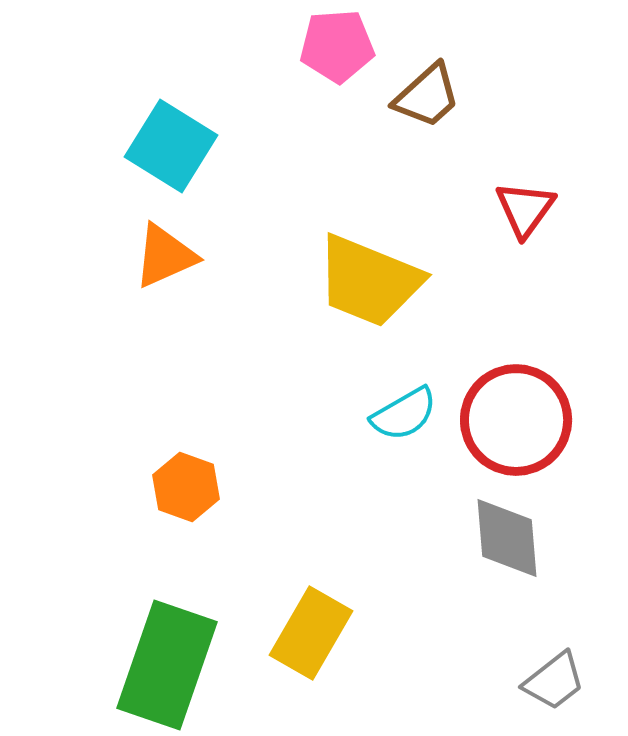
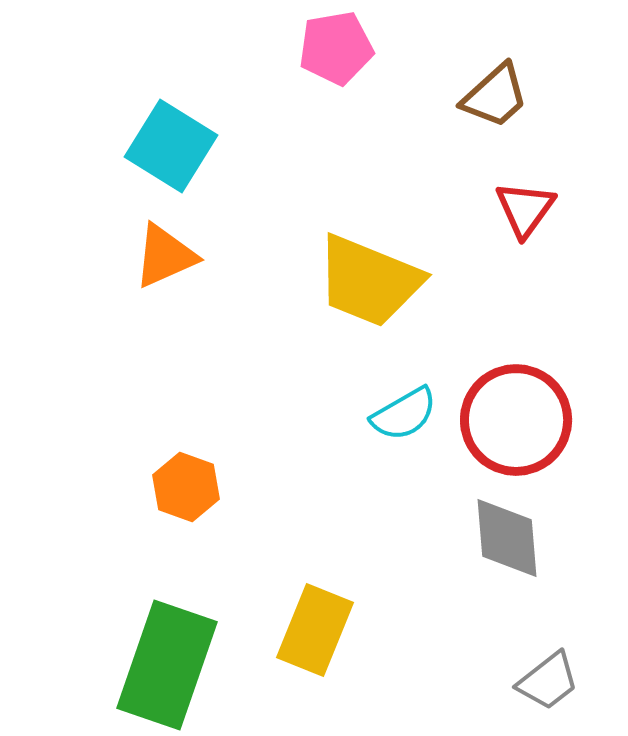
pink pentagon: moved 1 px left, 2 px down; rotated 6 degrees counterclockwise
brown trapezoid: moved 68 px right
yellow rectangle: moved 4 px right, 3 px up; rotated 8 degrees counterclockwise
gray trapezoid: moved 6 px left
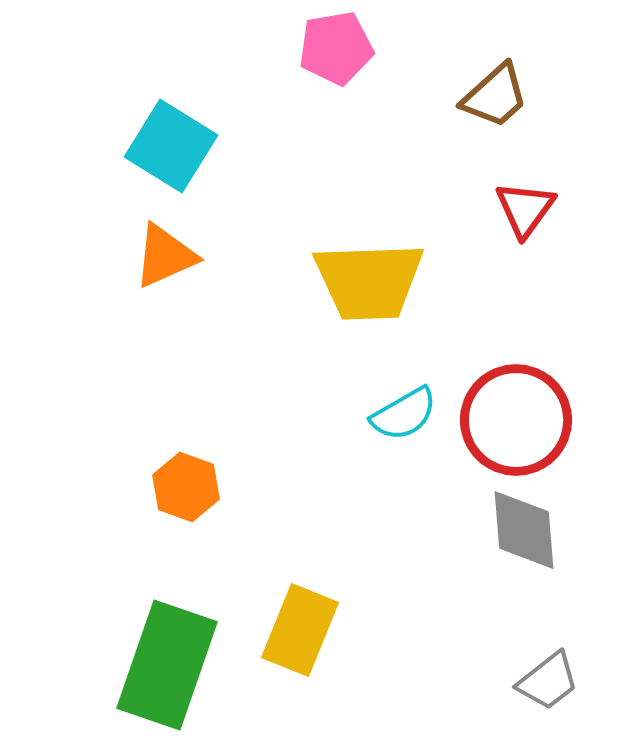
yellow trapezoid: rotated 24 degrees counterclockwise
gray diamond: moved 17 px right, 8 px up
yellow rectangle: moved 15 px left
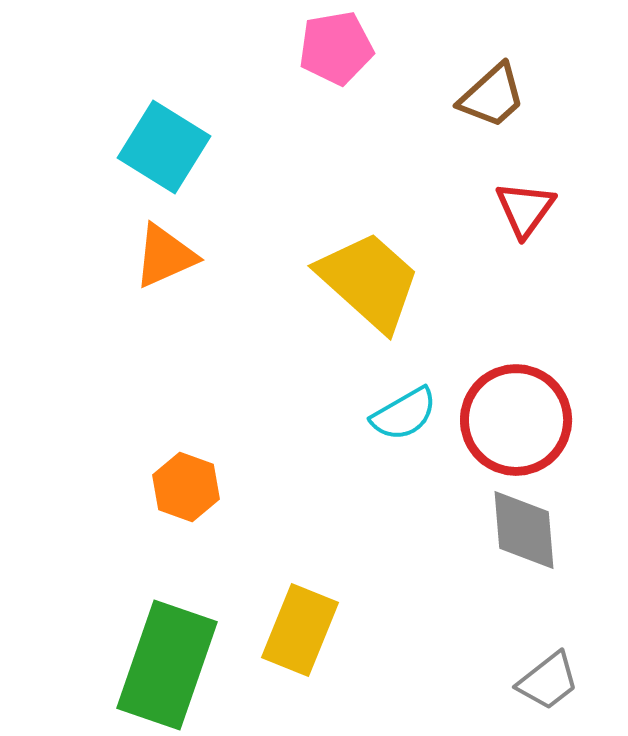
brown trapezoid: moved 3 px left
cyan square: moved 7 px left, 1 px down
yellow trapezoid: rotated 136 degrees counterclockwise
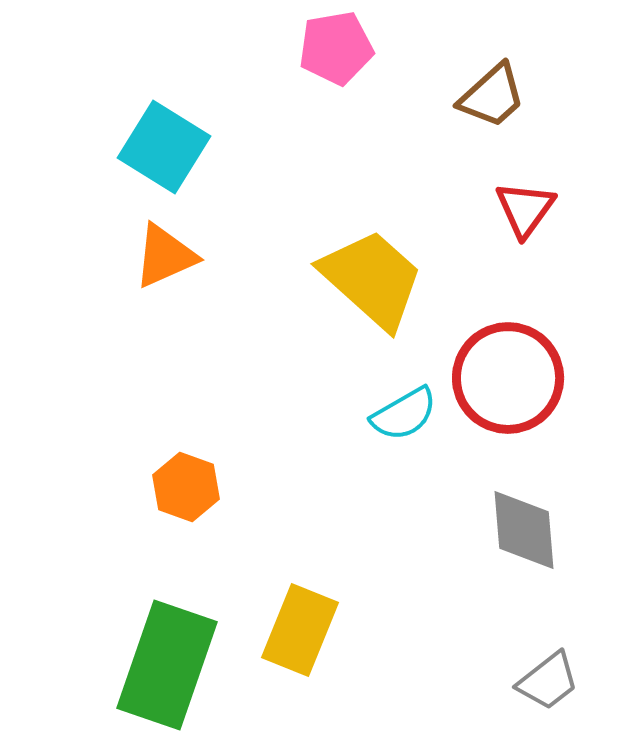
yellow trapezoid: moved 3 px right, 2 px up
red circle: moved 8 px left, 42 px up
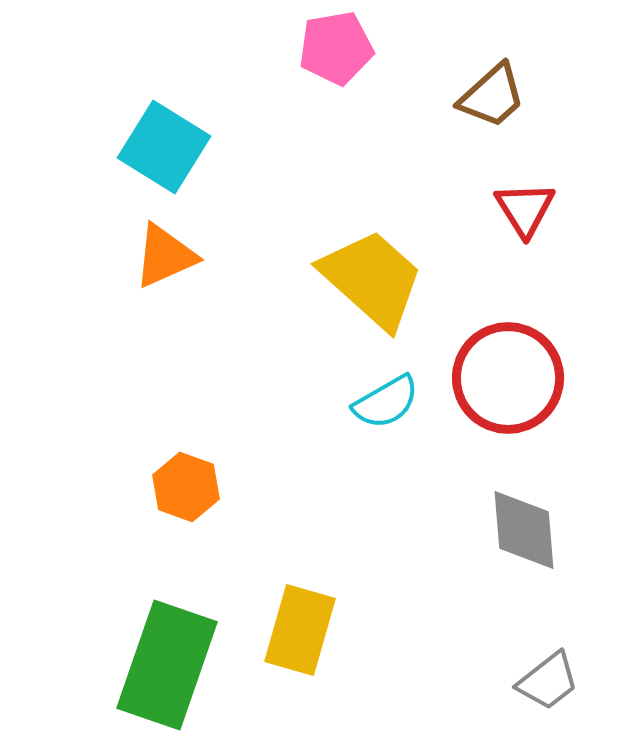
red triangle: rotated 8 degrees counterclockwise
cyan semicircle: moved 18 px left, 12 px up
yellow rectangle: rotated 6 degrees counterclockwise
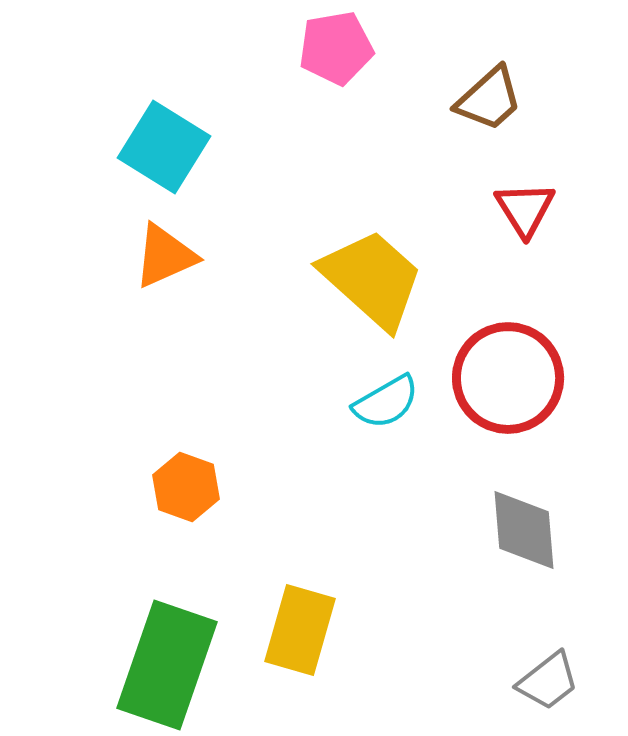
brown trapezoid: moved 3 px left, 3 px down
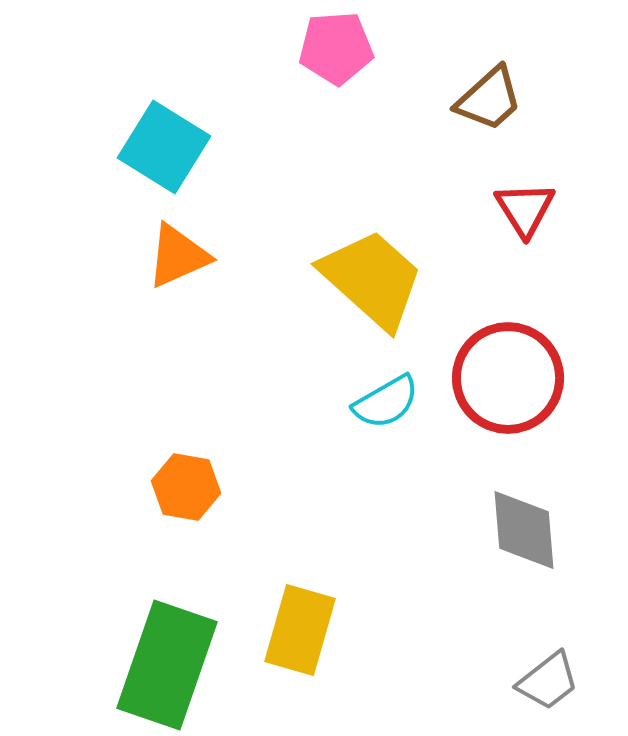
pink pentagon: rotated 6 degrees clockwise
orange triangle: moved 13 px right
orange hexagon: rotated 10 degrees counterclockwise
